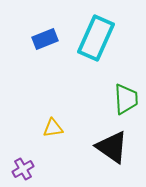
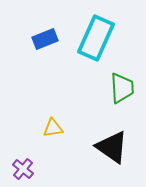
green trapezoid: moved 4 px left, 11 px up
purple cross: rotated 20 degrees counterclockwise
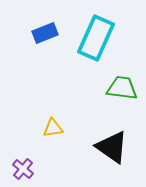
blue rectangle: moved 6 px up
green trapezoid: rotated 80 degrees counterclockwise
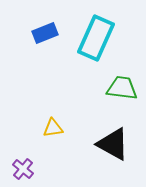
black triangle: moved 1 px right, 3 px up; rotated 6 degrees counterclockwise
